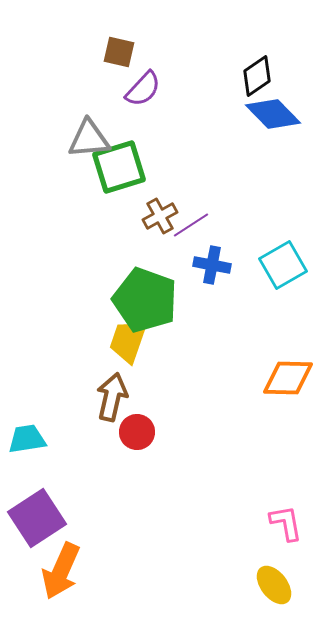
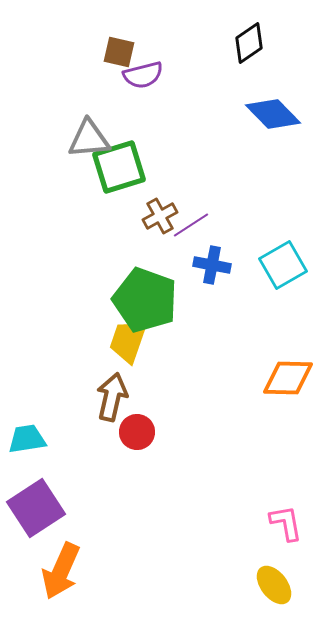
black diamond: moved 8 px left, 33 px up
purple semicircle: moved 14 px up; rotated 33 degrees clockwise
purple square: moved 1 px left, 10 px up
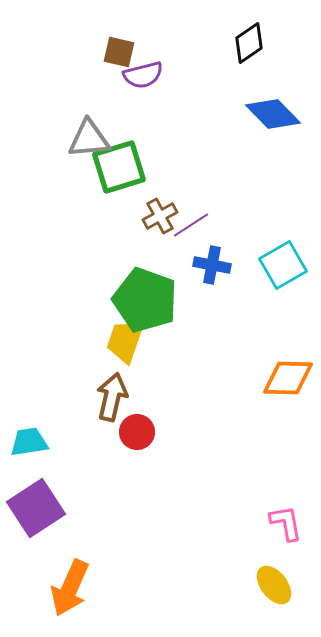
yellow trapezoid: moved 3 px left
cyan trapezoid: moved 2 px right, 3 px down
orange arrow: moved 9 px right, 17 px down
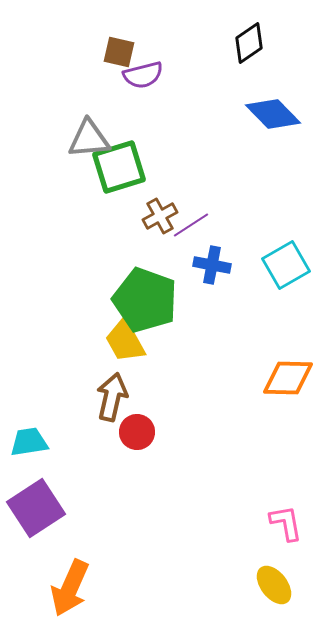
cyan square: moved 3 px right
yellow trapezoid: rotated 48 degrees counterclockwise
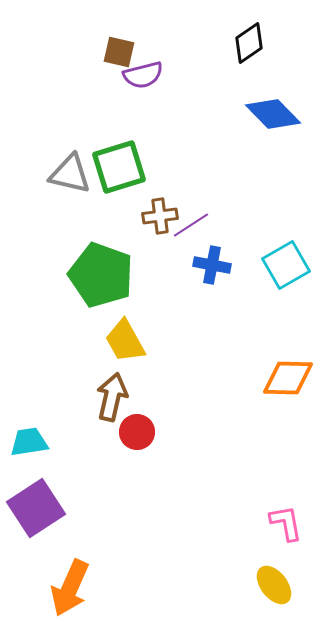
gray triangle: moved 19 px left, 35 px down; rotated 18 degrees clockwise
brown cross: rotated 20 degrees clockwise
green pentagon: moved 44 px left, 25 px up
